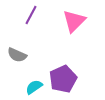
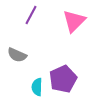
cyan semicircle: moved 3 px right; rotated 54 degrees counterclockwise
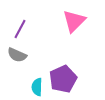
purple line: moved 11 px left, 14 px down
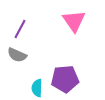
pink triangle: rotated 20 degrees counterclockwise
purple pentagon: moved 2 px right; rotated 20 degrees clockwise
cyan semicircle: moved 1 px down
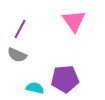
cyan semicircle: moved 2 px left; rotated 102 degrees clockwise
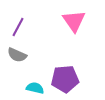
purple line: moved 2 px left, 2 px up
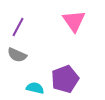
purple pentagon: rotated 16 degrees counterclockwise
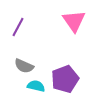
gray semicircle: moved 7 px right, 11 px down
cyan semicircle: moved 1 px right, 2 px up
